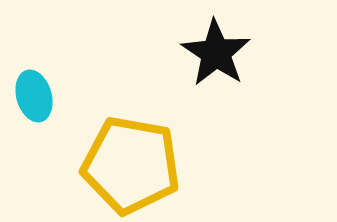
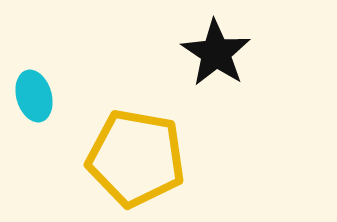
yellow pentagon: moved 5 px right, 7 px up
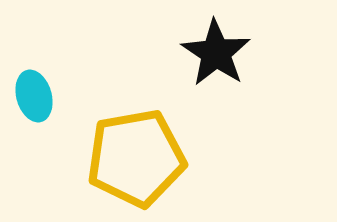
yellow pentagon: rotated 20 degrees counterclockwise
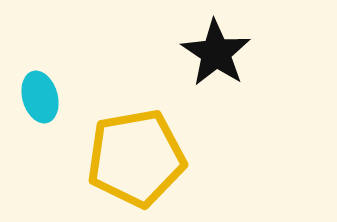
cyan ellipse: moved 6 px right, 1 px down
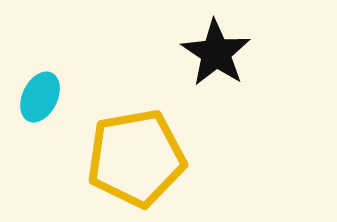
cyan ellipse: rotated 42 degrees clockwise
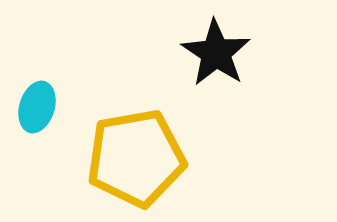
cyan ellipse: moved 3 px left, 10 px down; rotated 9 degrees counterclockwise
